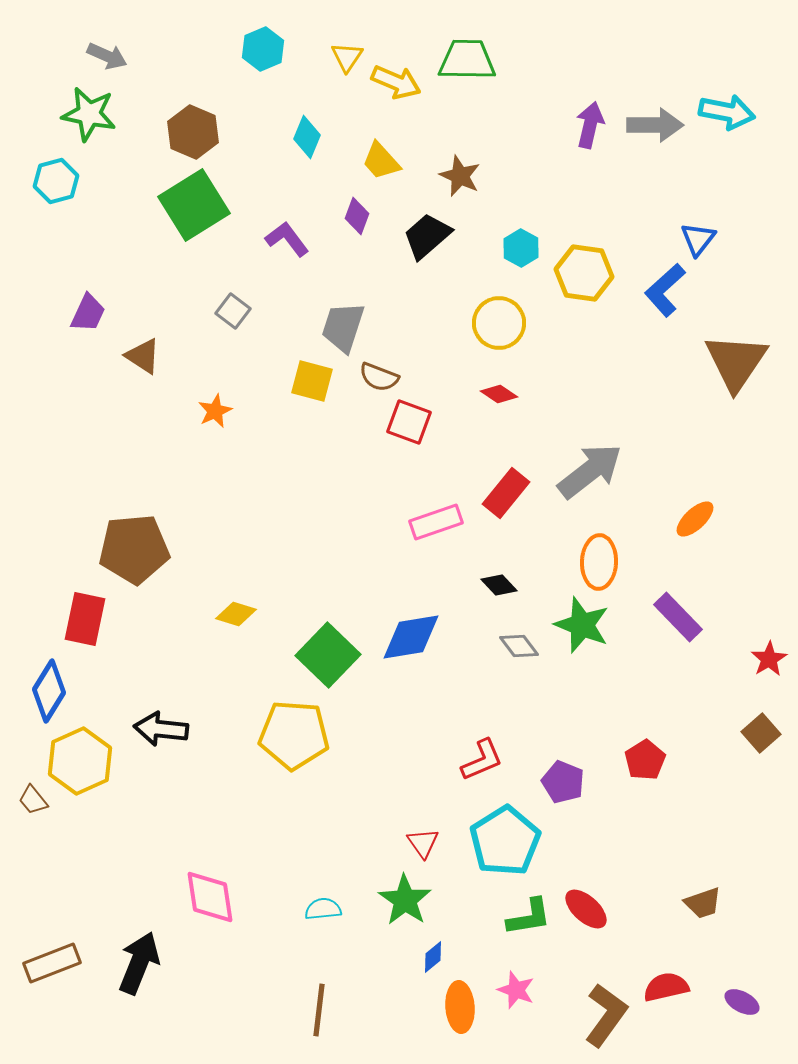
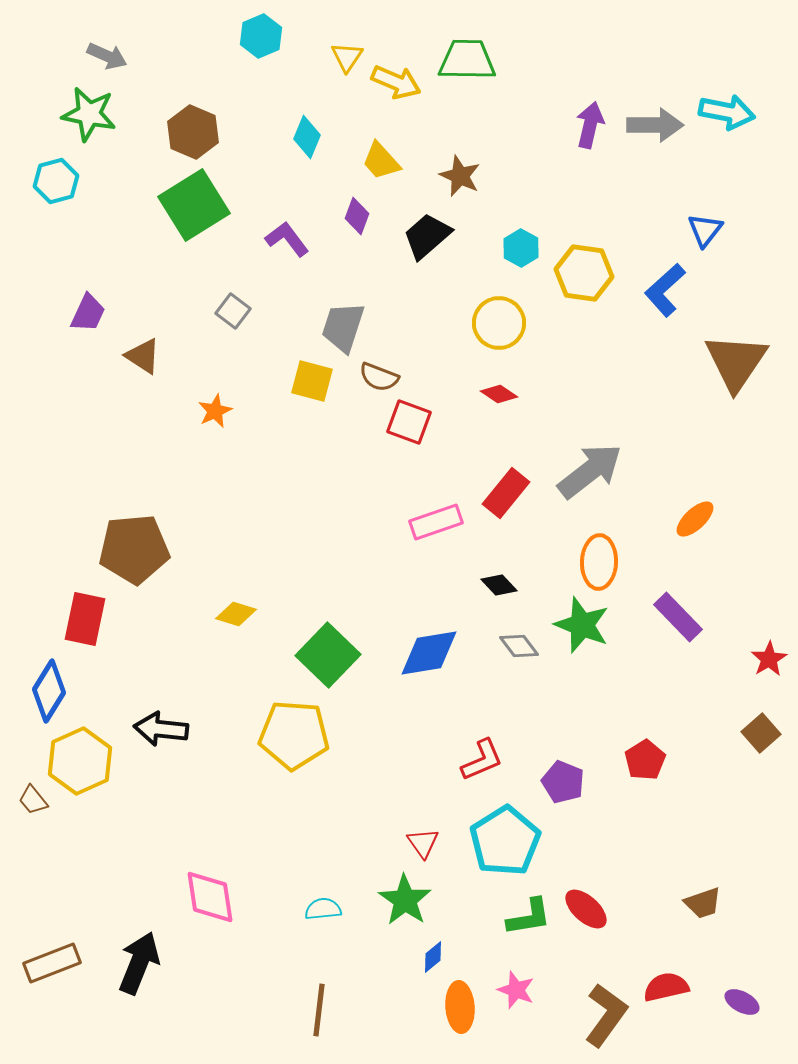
cyan hexagon at (263, 49): moved 2 px left, 13 px up
blue triangle at (698, 239): moved 7 px right, 9 px up
blue diamond at (411, 637): moved 18 px right, 16 px down
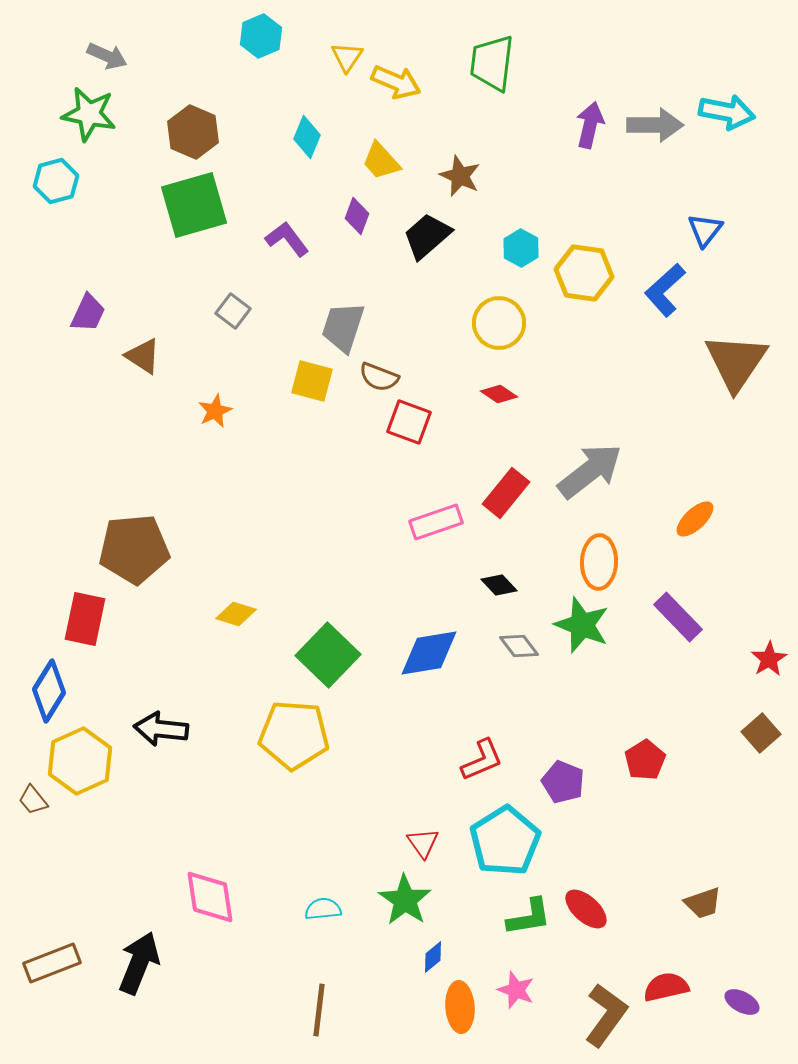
green trapezoid at (467, 60): moved 25 px right, 3 px down; rotated 84 degrees counterclockwise
green square at (194, 205): rotated 16 degrees clockwise
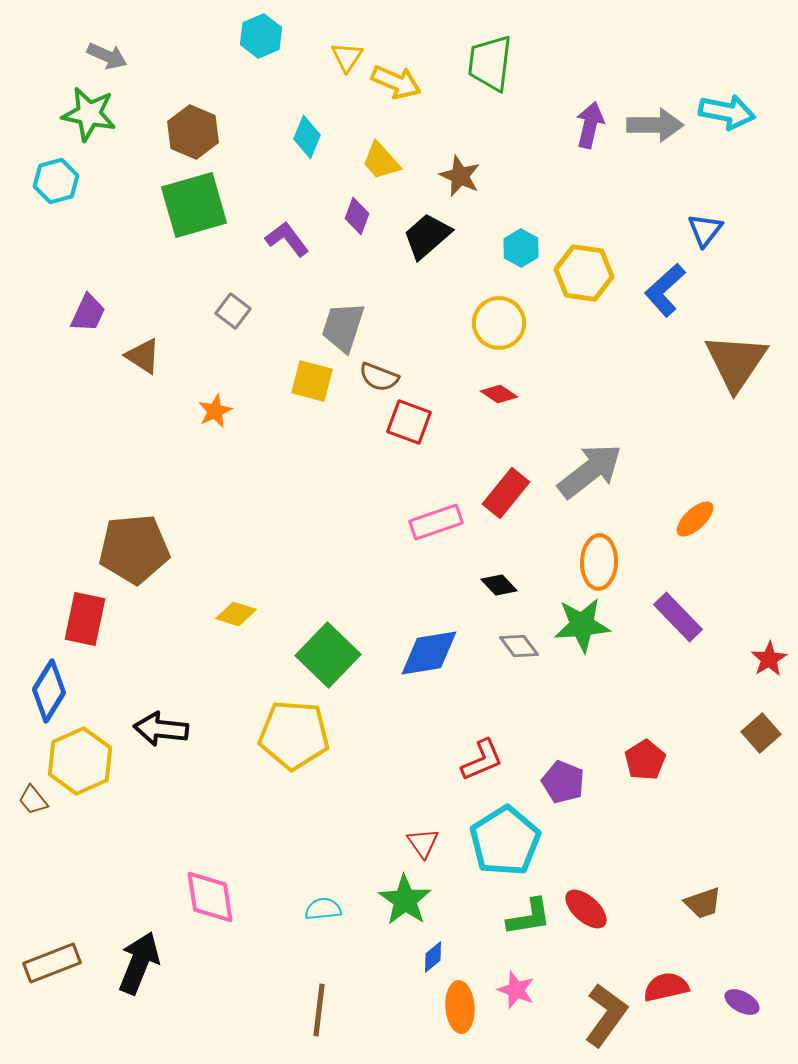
green trapezoid at (492, 63): moved 2 px left
green star at (582, 625): rotated 26 degrees counterclockwise
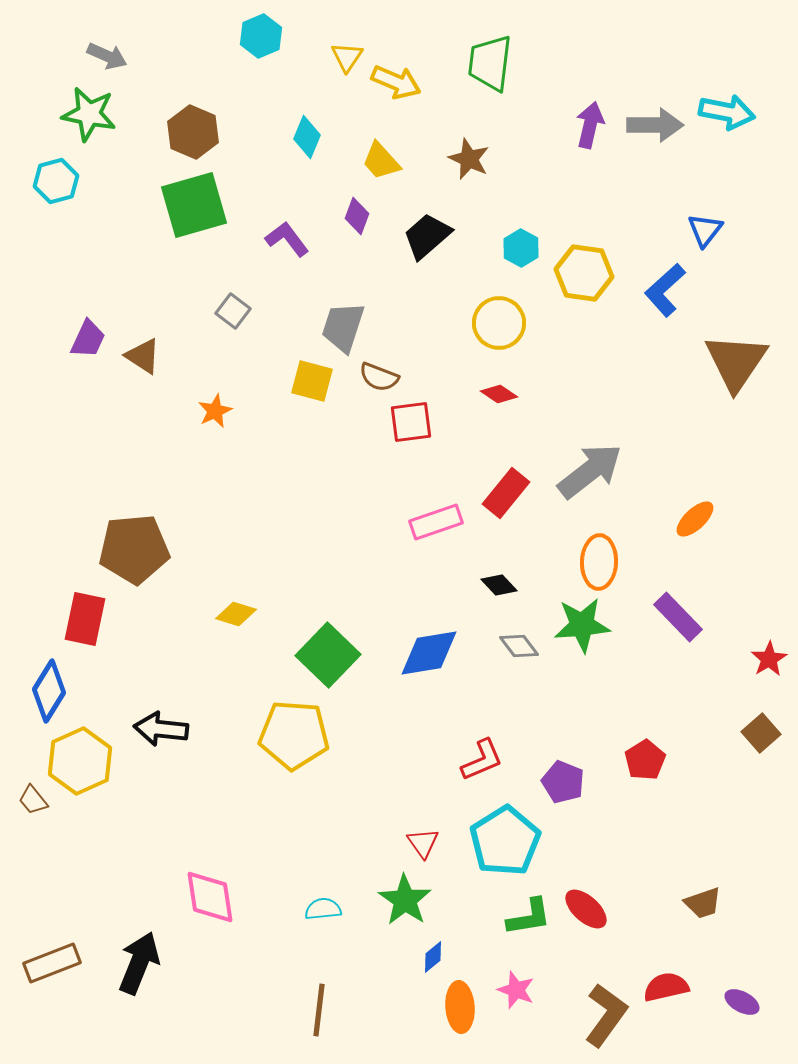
brown star at (460, 176): moved 9 px right, 17 px up
purple trapezoid at (88, 313): moved 26 px down
red square at (409, 422): moved 2 px right; rotated 27 degrees counterclockwise
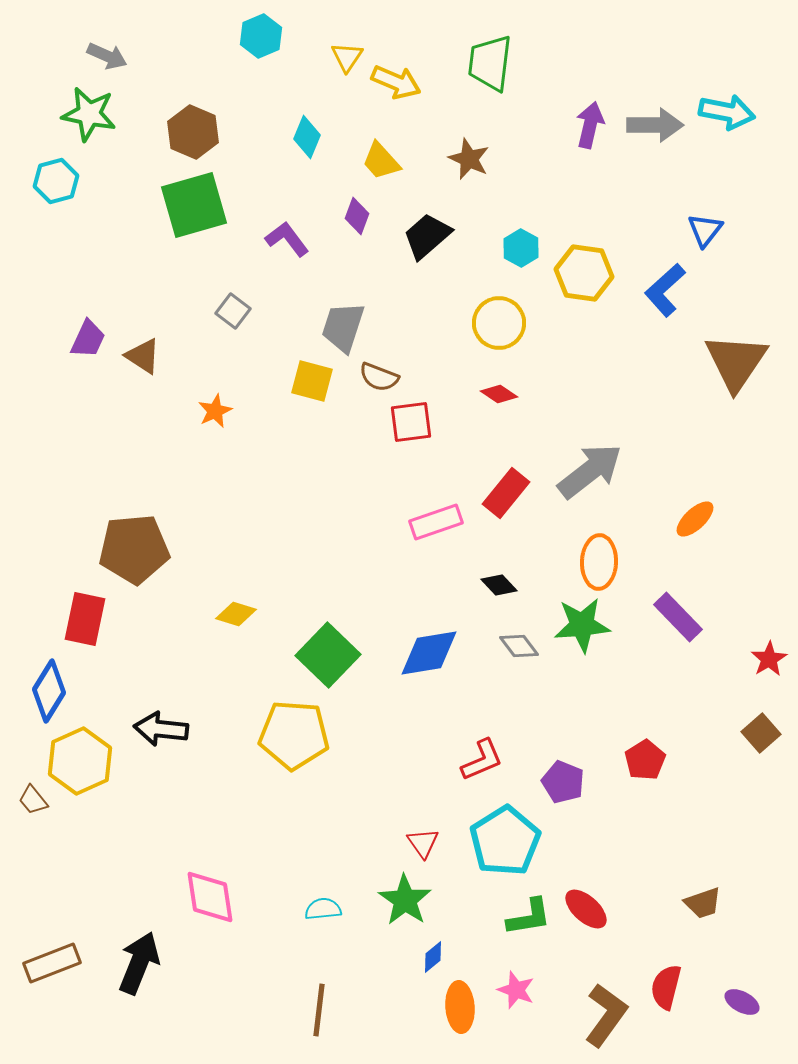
red semicircle at (666, 987): rotated 63 degrees counterclockwise
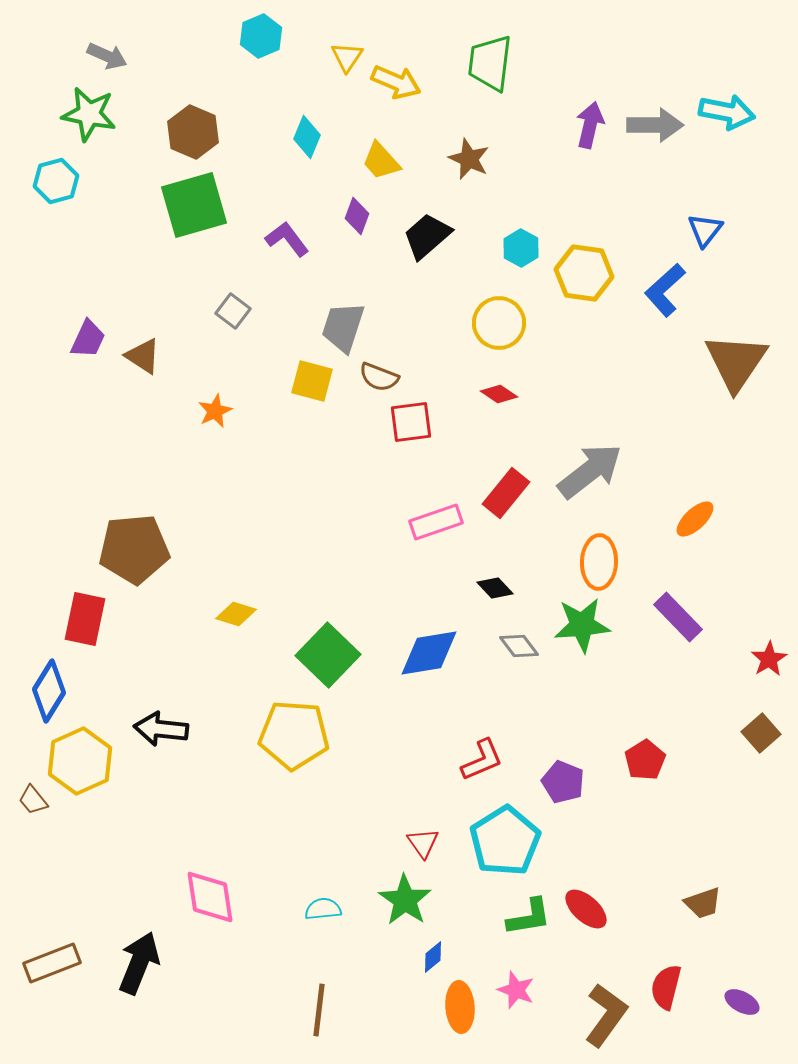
black diamond at (499, 585): moved 4 px left, 3 px down
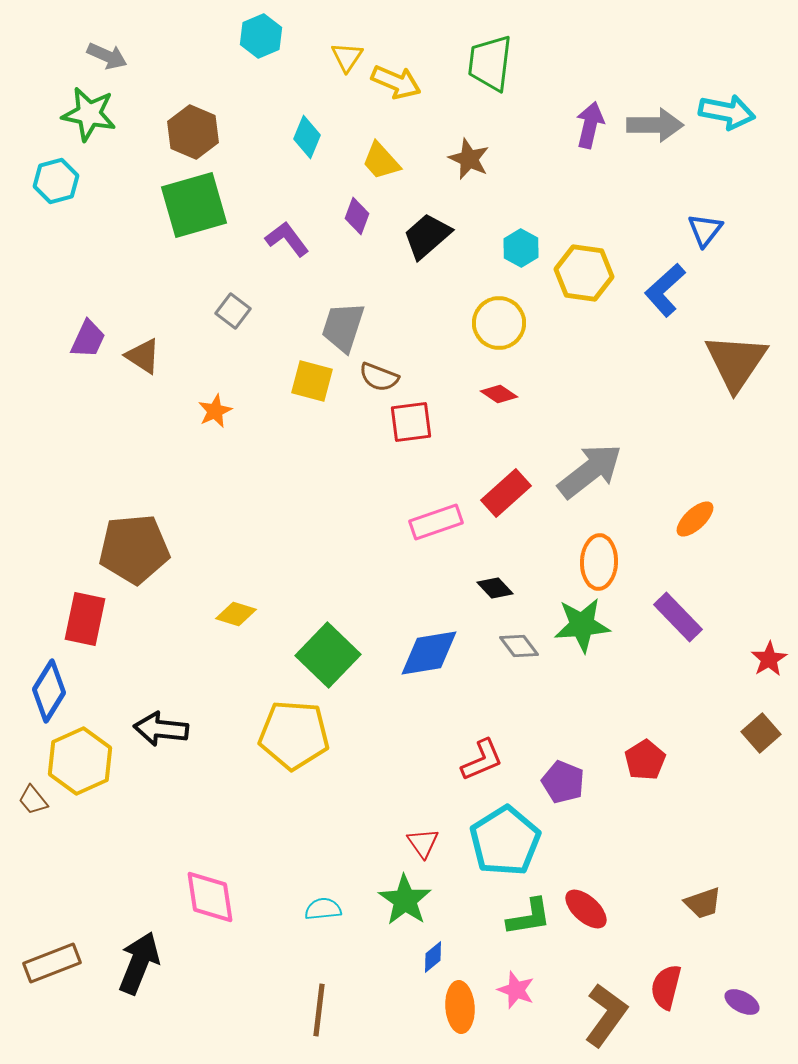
red rectangle at (506, 493): rotated 9 degrees clockwise
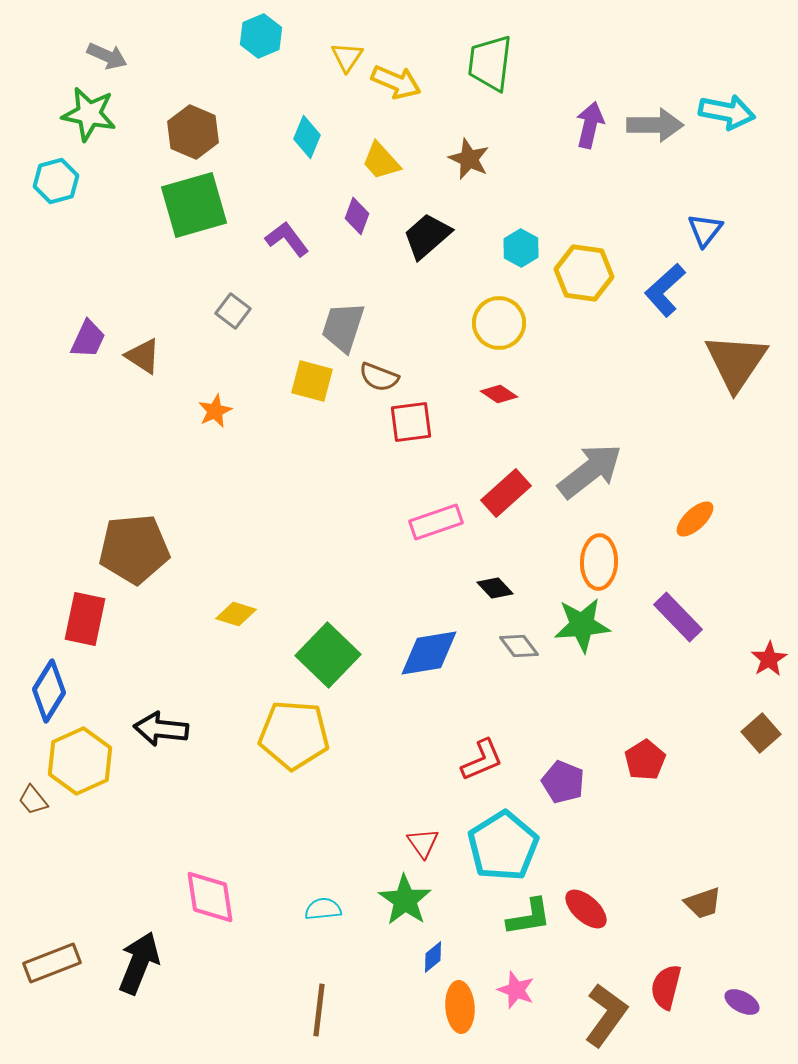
cyan pentagon at (505, 841): moved 2 px left, 5 px down
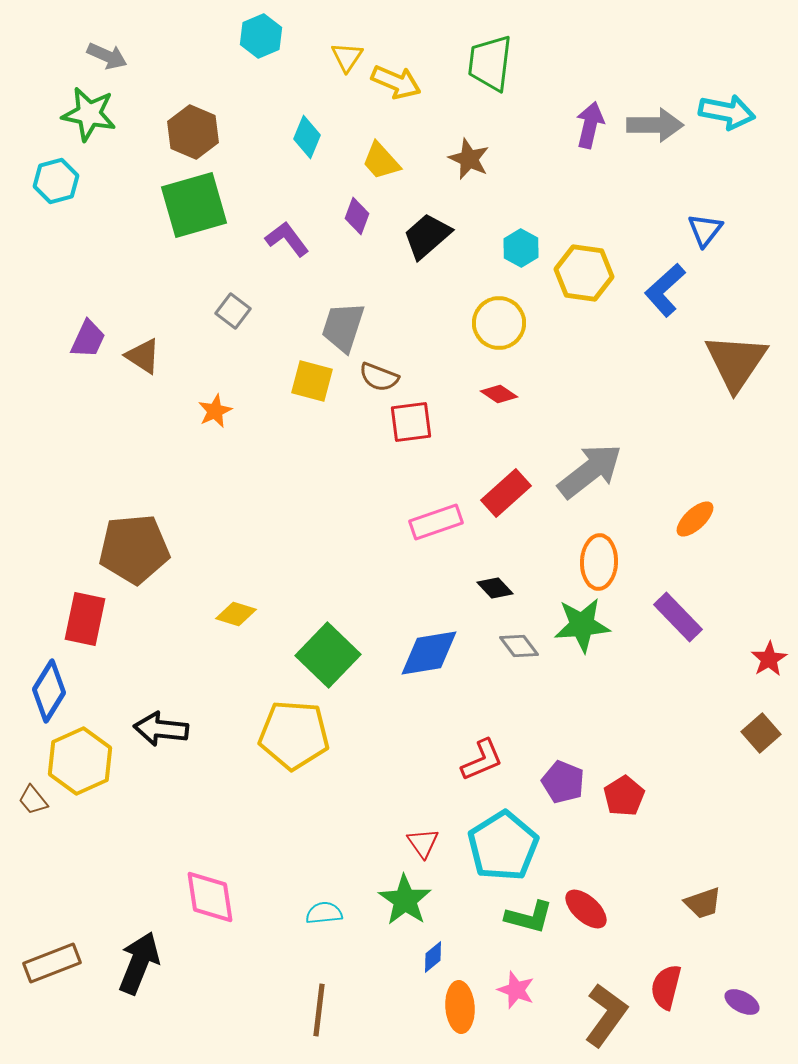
red pentagon at (645, 760): moved 21 px left, 36 px down
cyan semicircle at (323, 909): moved 1 px right, 4 px down
green L-shape at (529, 917): rotated 24 degrees clockwise
